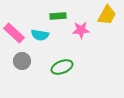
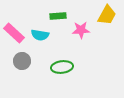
green ellipse: rotated 15 degrees clockwise
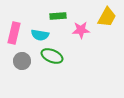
yellow trapezoid: moved 2 px down
pink rectangle: rotated 60 degrees clockwise
green ellipse: moved 10 px left, 11 px up; rotated 30 degrees clockwise
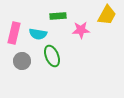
yellow trapezoid: moved 2 px up
cyan semicircle: moved 2 px left, 1 px up
green ellipse: rotated 45 degrees clockwise
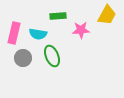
gray circle: moved 1 px right, 3 px up
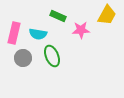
green rectangle: rotated 28 degrees clockwise
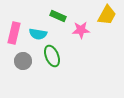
gray circle: moved 3 px down
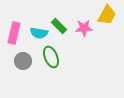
green rectangle: moved 1 px right, 10 px down; rotated 21 degrees clockwise
pink star: moved 3 px right, 2 px up
cyan semicircle: moved 1 px right, 1 px up
green ellipse: moved 1 px left, 1 px down
